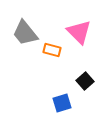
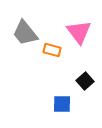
pink triangle: rotated 8 degrees clockwise
blue square: moved 1 px down; rotated 18 degrees clockwise
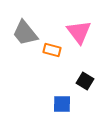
black square: rotated 18 degrees counterclockwise
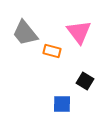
orange rectangle: moved 1 px down
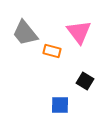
blue square: moved 2 px left, 1 px down
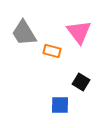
gray trapezoid: moved 1 px left; rotated 8 degrees clockwise
black square: moved 4 px left, 1 px down
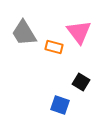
orange rectangle: moved 2 px right, 4 px up
blue square: rotated 18 degrees clockwise
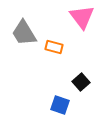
pink triangle: moved 3 px right, 15 px up
black square: rotated 18 degrees clockwise
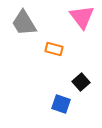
gray trapezoid: moved 10 px up
orange rectangle: moved 2 px down
blue square: moved 1 px right, 1 px up
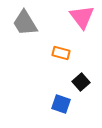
gray trapezoid: moved 1 px right
orange rectangle: moved 7 px right, 4 px down
